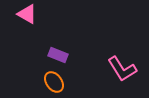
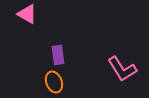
purple rectangle: rotated 60 degrees clockwise
orange ellipse: rotated 15 degrees clockwise
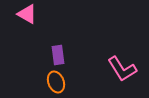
orange ellipse: moved 2 px right
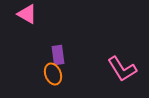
orange ellipse: moved 3 px left, 8 px up
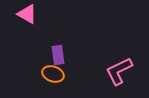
pink L-shape: moved 3 px left, 2 px down; rotated 96 degrees clockwise
orange ellipse: rotated 50 degrees counterclockwise
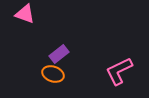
pink triangle: moved 2 px left; rotated 10 degrees counterclockwise
purple rectangle: moved 1 px right, 1 px up; rotated 60 degrees clockwise
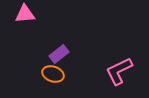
pink triangle: rotated 25 degrees counterclockwise
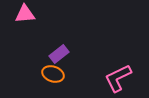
pink L-shape: moved 1 px left, 7 px down
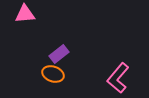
pink L-shape: rotated 24 degrees counterclockwise
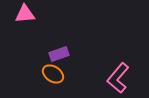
purple rectangle: rotated 18 degrees clockwise
orange ellipse: rotated 15 degrees clockwise
